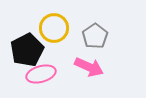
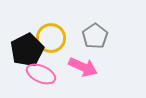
yellow circle: moved 3 px left, 10 px down
pink arrow: moved 6 px left
pink ellipse: rotated 40 degrees clockwise
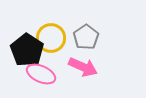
gray pentagon: moved 9 px left, 1 px down
black pentagon: rotated 12 degrees counterclockwise
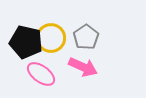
black pentagon: moved 1 px left, 8 px up; rotated 20 degrees counterclockwise
pink ellipse: rotated 12 degrees clockwise
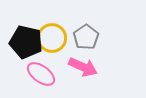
yellow circle: moved 1 px right
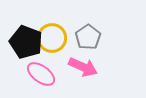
gray pentagon: moved 2 px right
black pentagon: rotated 8 degrees clockwise
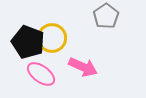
gray pentagon: moved 18 px right, 21 px up
black pentagon: moved 2 px right
